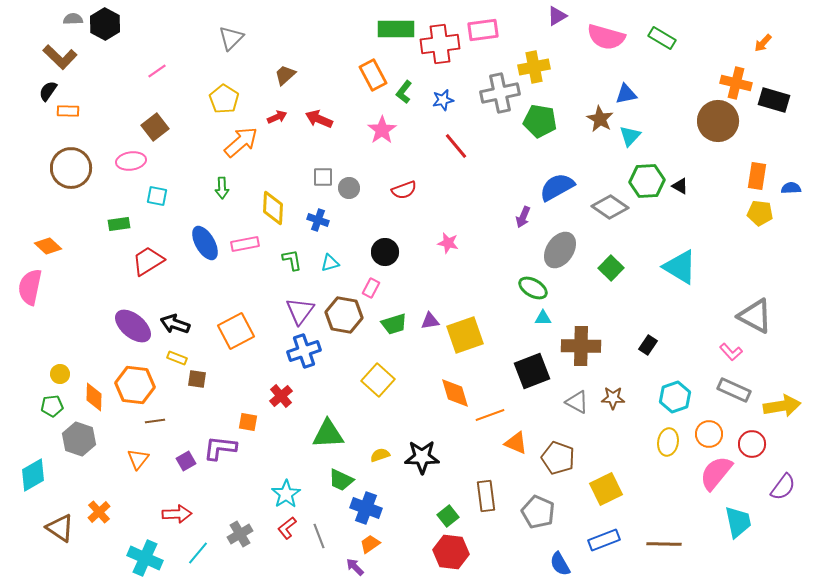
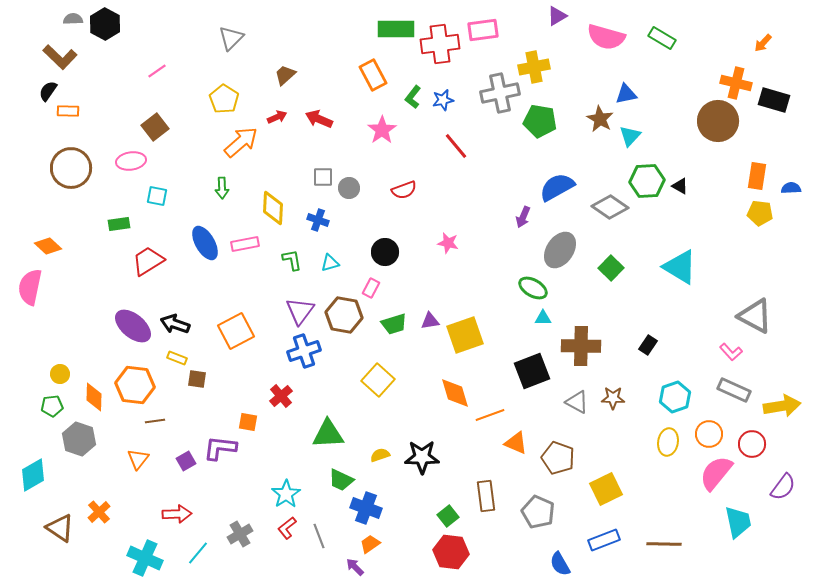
green L-shape at (404, 92): moved 9 px right, 5 px down
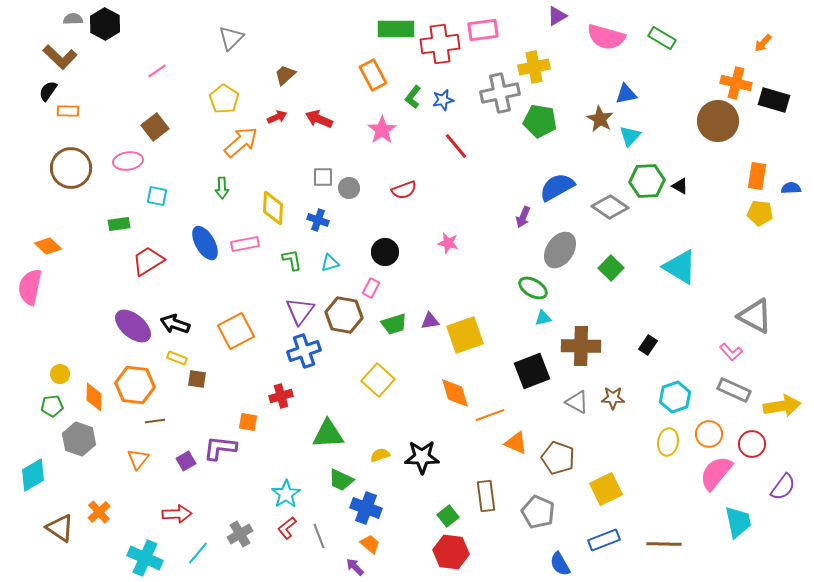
pink ellipse at (131, 161): moved 3 px left
cyan triangle at (543, 318): rotated 12 degrees counterclockwise
red cross at (281, 396): rotated 25 degrees clockwise
orange trapezoid at (370, 544): rotated 75 degrees clockwise
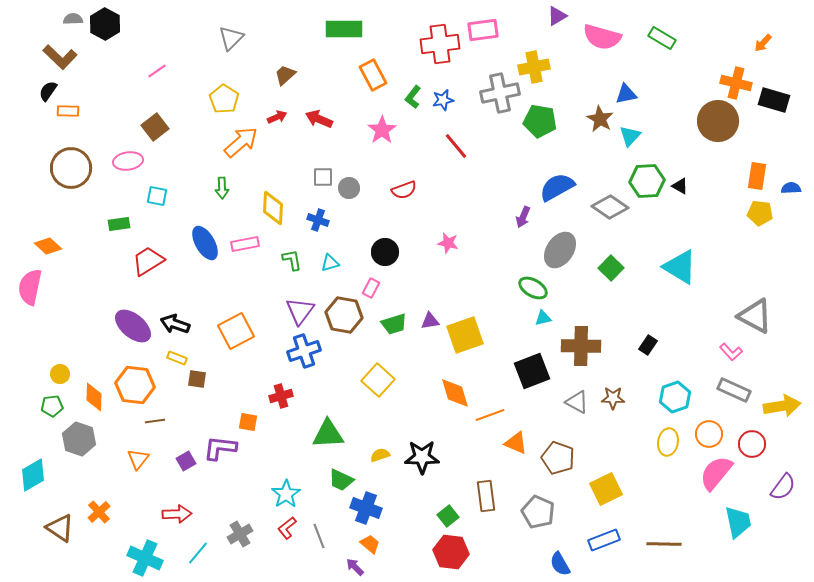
green rectangle at (396, 29): moved 52 px left
pink semicircle at (606, 37): moved 4 px left
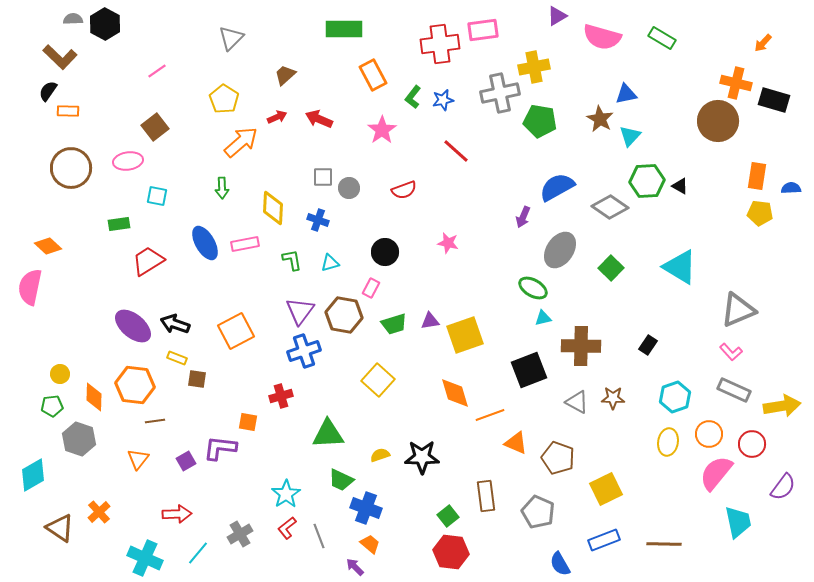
red line at (456, 146): moved 5 px down; rotated 8 degrees counterclockwise
gray triangle at (755, 316): moved 17 px left, 6 px up; rotated 51 degrees counterclockwise
black square at (532, 371): moved 3 px left, 1 px up
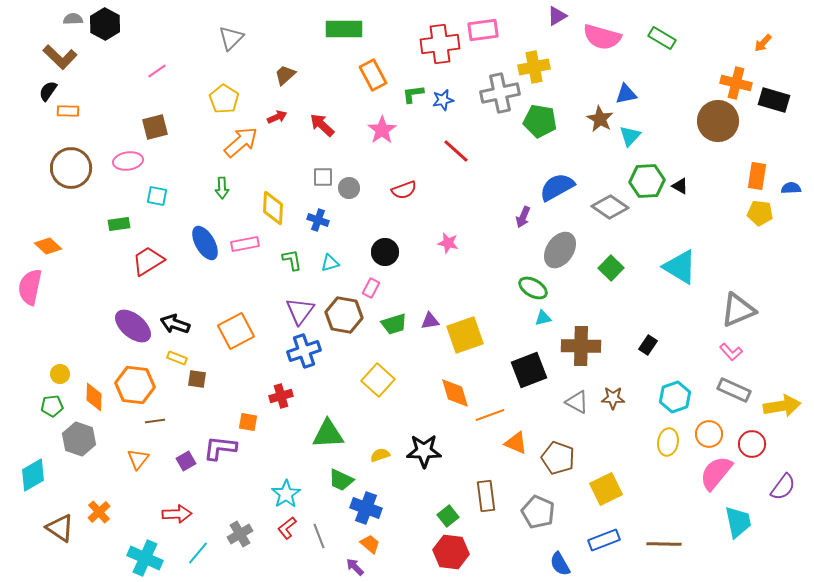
green L-shape at (413, 97): moved 3 px up; rotated 45 degrees clockwise
red arrow at (319, 119): moved 3 px right, 6 px down; rotated 20 degrees clockwise
brown square at (155, 127): rotated 24 degrees clockwise
black star at (422, 457): moved 2 px right, 6 px up
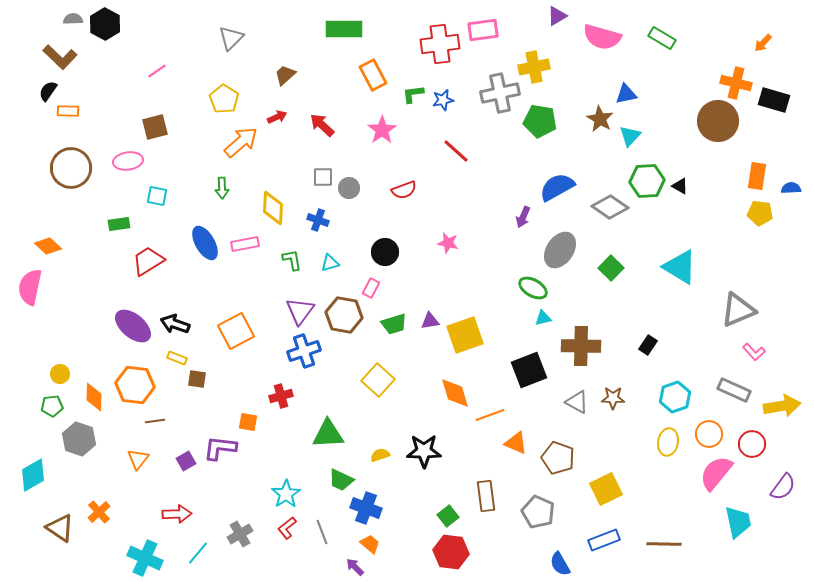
pink L-shape at (731, 352): moved 23 px right
gray line at (319, 536): moved 3 px right, 4 px up
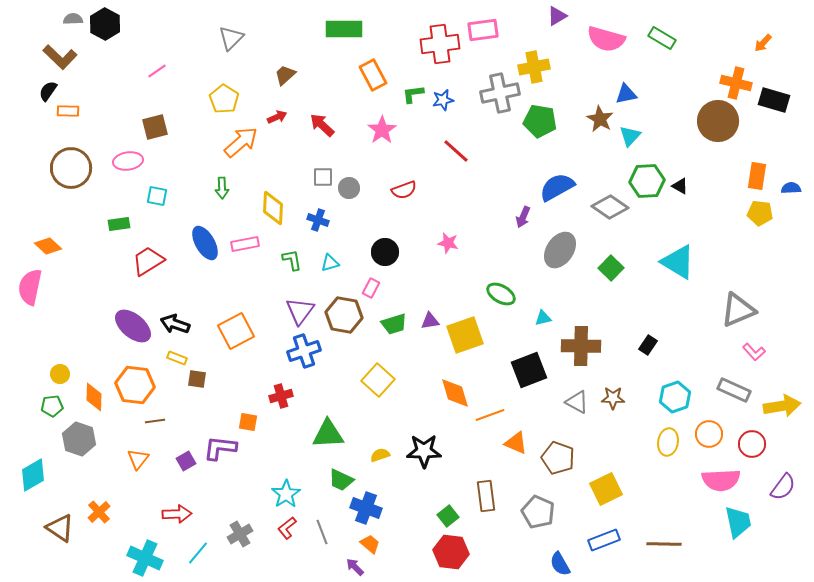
pink semicircle at (602, 37): moved 4 px right, 2 px down
cyan triangle at (680, 267): moved 2 px left, 5 px up
green ellipse at (533, 288): moved 32 px left, 6 px down
pink semicircle at (716, 473): moved 5 px right, 7 px down; rotated 132 degrees counterclockwise
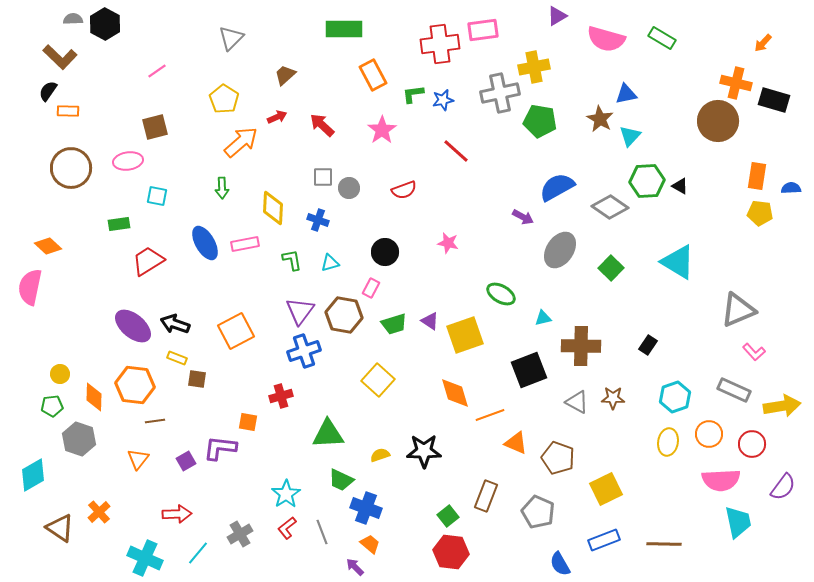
purple arrow at (523, 217): rotated 85 degrees counterclockwise
purple triangle at (430, 321): rotated 42 degrees clockwise
brown rectangle at (486, 496): rotated 28 degrees clockwise
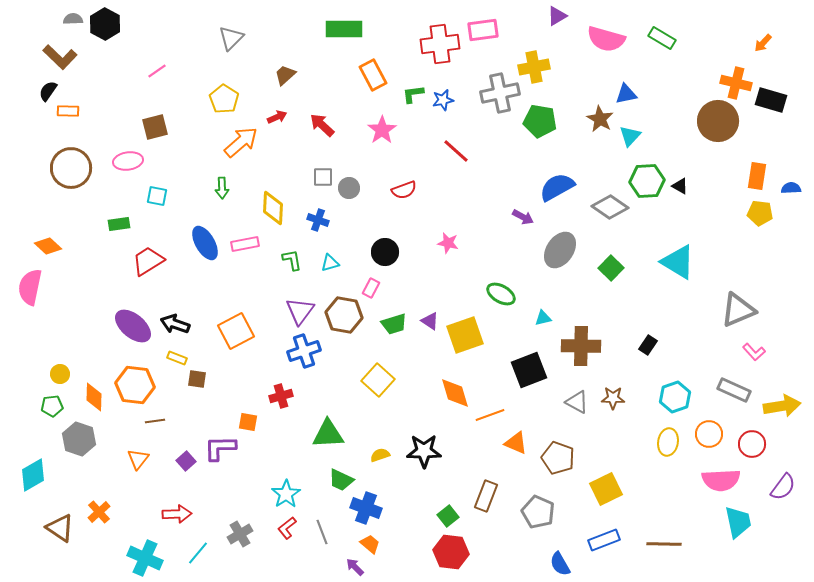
black rectangle at (774, 100): moved 3 px left
purple L-shape at (220, 448): rotated 8 degrees counterclockwise
purple square at (186, 461): rotated 12 degrees counterclockwise
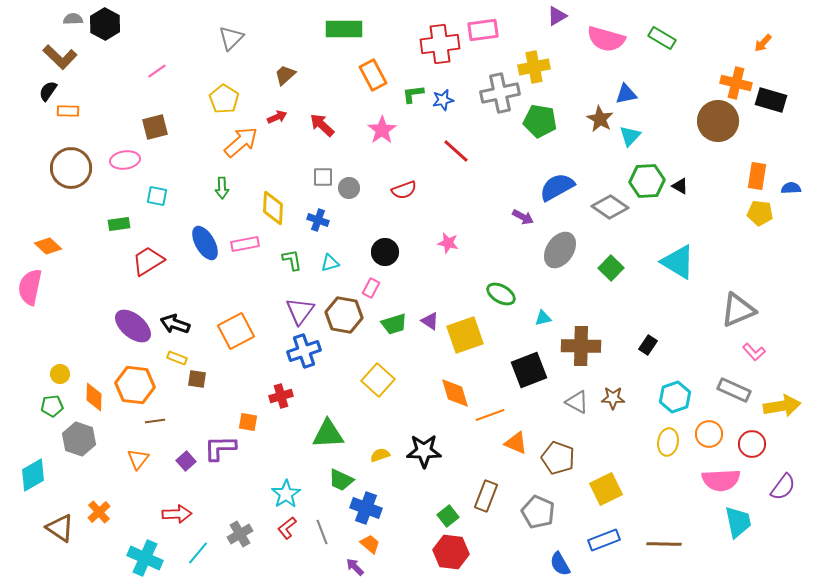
pink ellipse at (128, 161): moved 3 px left, 1 px up
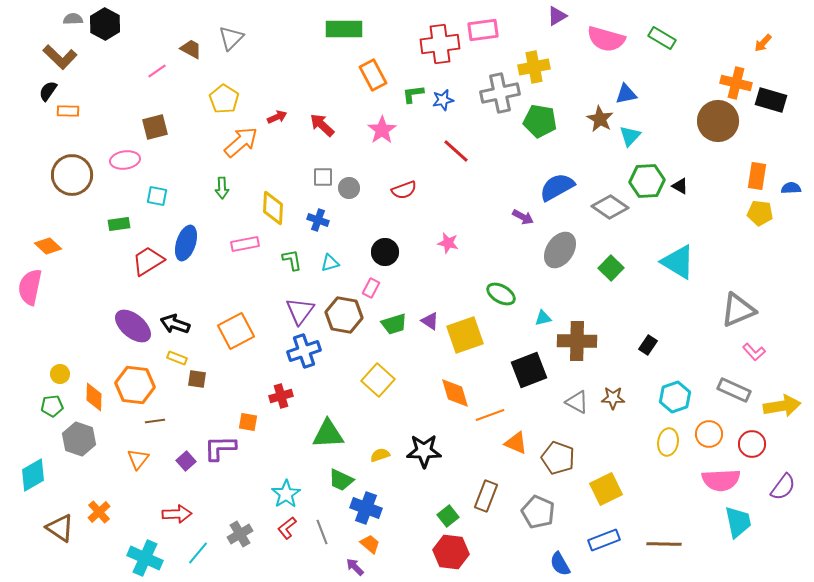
brown trapezoid at (285, 75): moved 94 px left, 26 px up; rotated 70 degrees clockwise
brown circle at (71, 168): moved 1 px right, 7 px down
blue ellipse at (205, 243): moved 19 px left; rotated 48 degrees clockwise
brown cross at (581, 346): moved 4 px left, 5 px up
